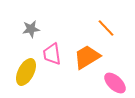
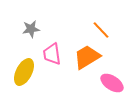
orange line: moved 5 px left, 2 px down
yellow ellipse: moved 2 px left
pink ellipse: moved 3 px left; rotated 10 degrees counterclockwise
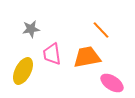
orange trapezoid: rotated 20 degrees clockwise
yellow ellipse: moved 1 px left, 1 px up
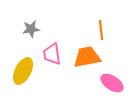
orange line: rotated 36 degrees clockwise
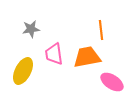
pink trapezoid: moved 2 px right
pink ellipse: moved 1 px up
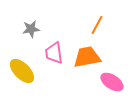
orange line: moved 4 px left, 5 px up; rotated 36 degrees clockwise
pink trapezoid: moved 1 px up
yellow ellipse: moved 1 px left; rotated 72 degrees counterclockwise
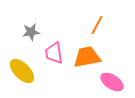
gray star: moved 3 px down
